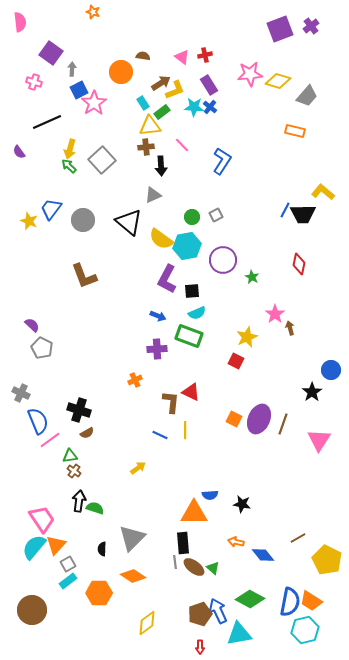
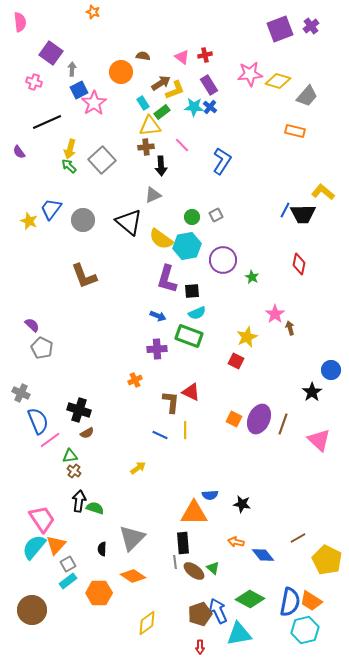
purple L-shape at (167, 279): rotated 12 degrees counterclockwise
pink triangle at (319, 440): rotated 20 degrees counterclockwise
brown ellipse at (194, 567): moved 4 px down
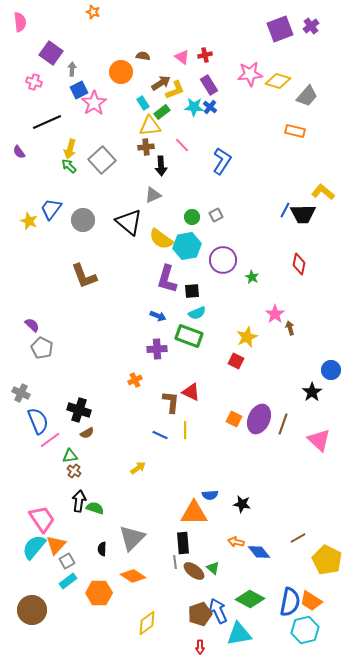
blue diamond at (263, 555): moved 4 px left, 3 px up
gray square at (68, 564): moved 1 px left, 3 px up
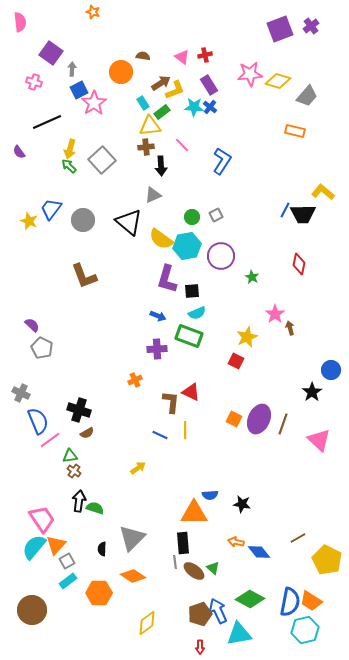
purple circle at (223, 260): moved 2 px left, 4 px up
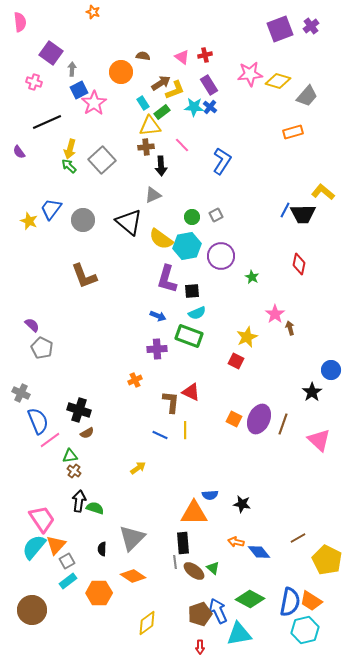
orange rectangle at (295, 131): moved 2 px left, 1 px down; rotated 30 degrees counterclockwise
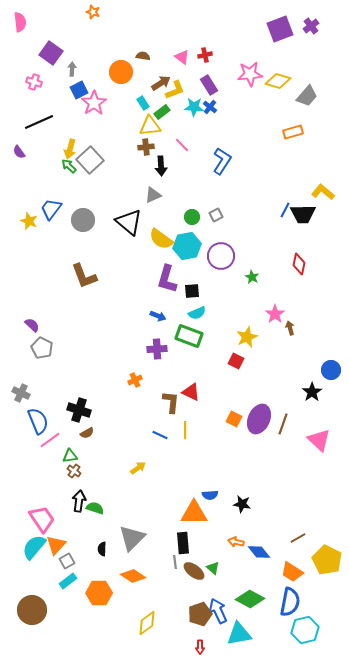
black line at (47, 122): moved 8 px left
gray square at (102, 160): moved 12 px left
orange trapezoid at (311, 601): moved 19 px left, 29 px up
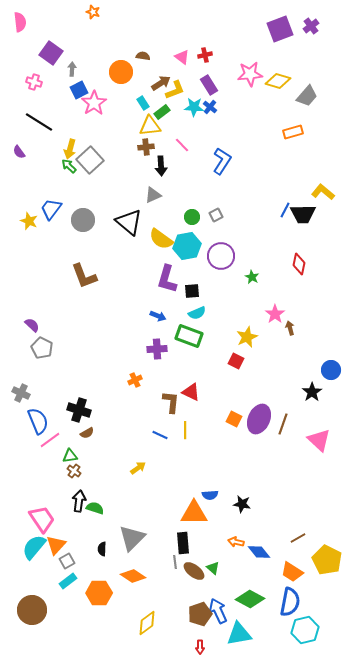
black line at (39, 122): rotated 56 degrees clockwise
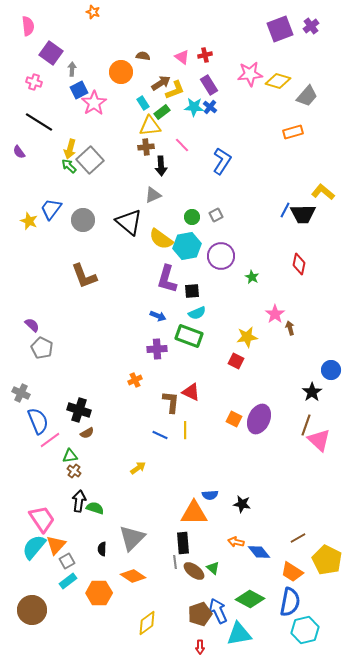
pink semicircle at (20, 22): moved 8 px right, 4 px down
yellow star at (247, 337): rotated 15 degrees clockwise
brown line at (283, 424): moved 23 px right, 1 px down
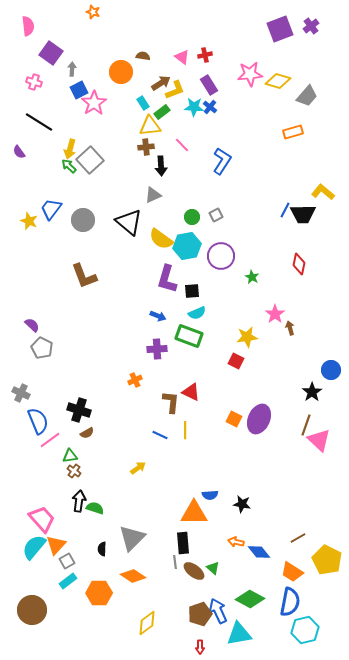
pink trapezoid at (42, 519): rotated 8 degrees counterclockwise
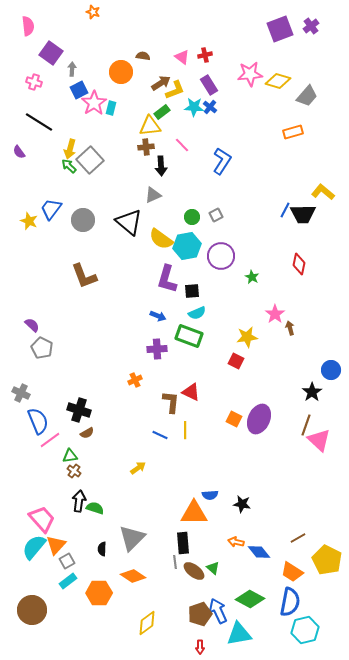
cyan rectangle at (143, 103): moved 32 px left, 5 px down; rotated 48 degrees clockwise
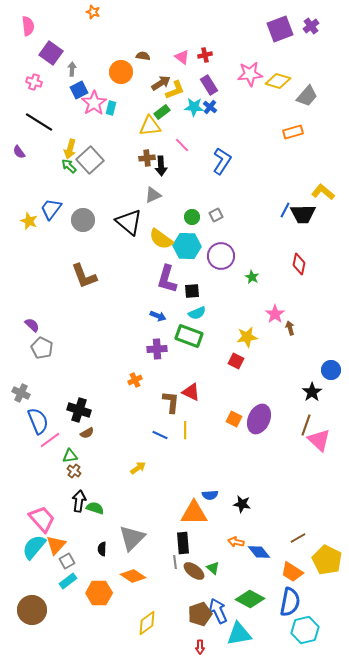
brown cross at (146, 147): moved 1 px right, 11 px down
cyan hexagon at (187, 246): rotated 12 degrees clockwise
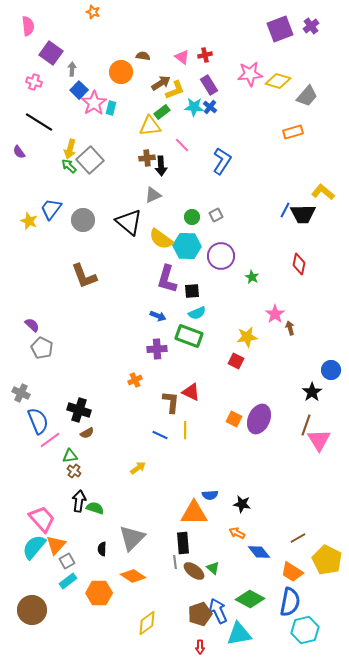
blue square at (79, 90): rotated 18 degrees counterclockwise
pink triangle at (319, 440): rotated 15 degrees clockwise
orange arrow at (236, 542): moved 1 px right, 9 px up; rotated 14 degrees clockwise
